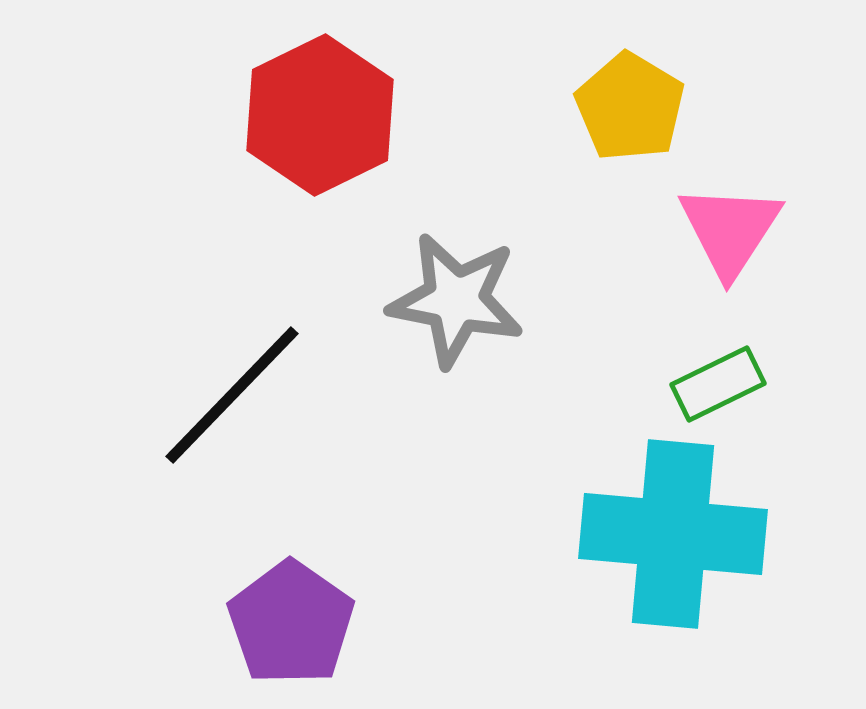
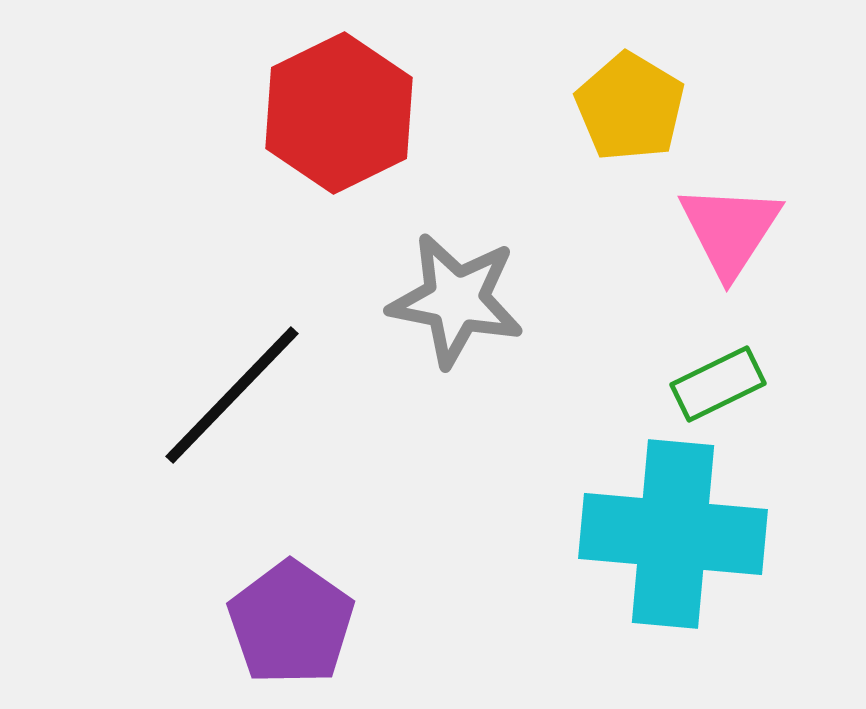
red hexagon: moved 19 px right, 2 px up
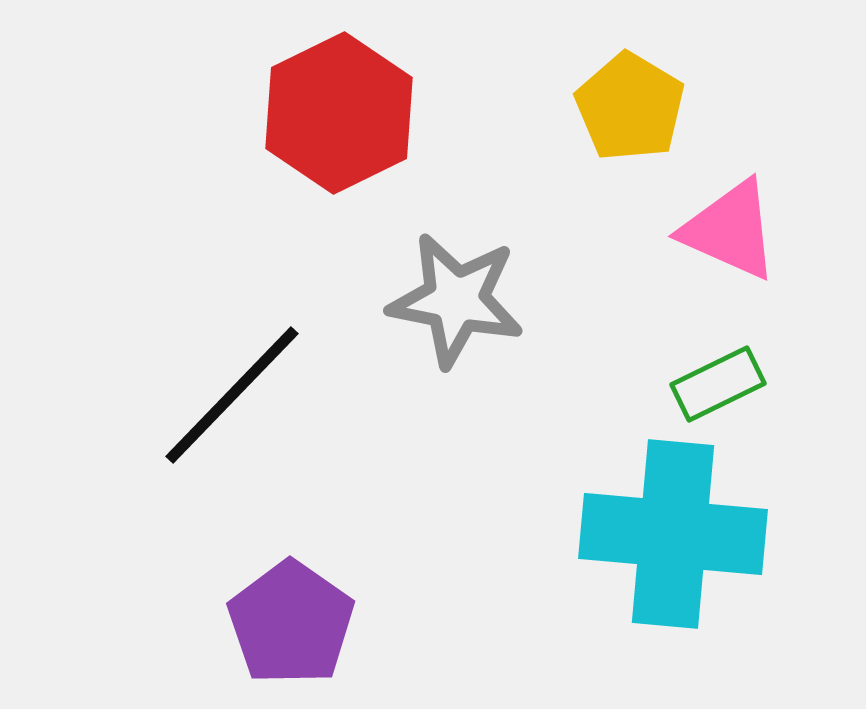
pink triangle: rotated 39 degrees counterclockwise
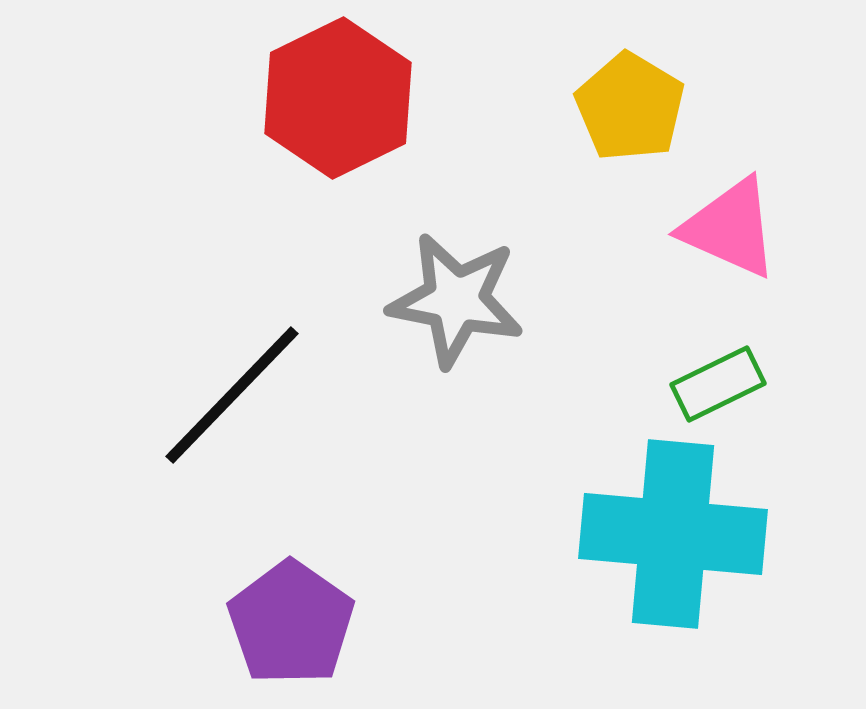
red hexagon: moved 1 px left, 15 px up
pink triangle: moved 2 px up
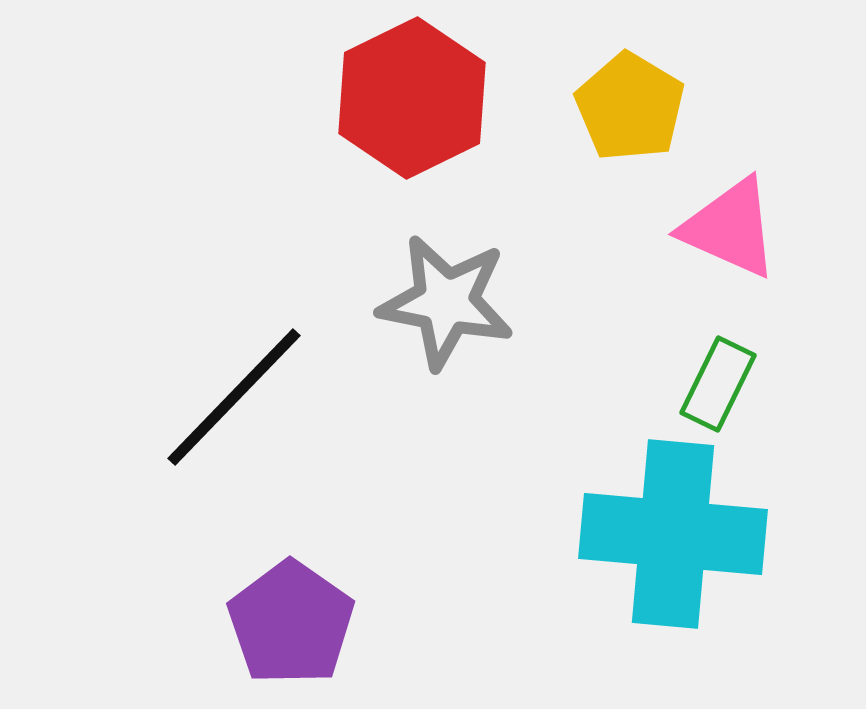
red hexagon: moved 74 px right
gray star: moved 10 px left, 2 px down
green rectangle: rotated 38 degrees counterclockwise
black line: moved 2 px right, 2 px down
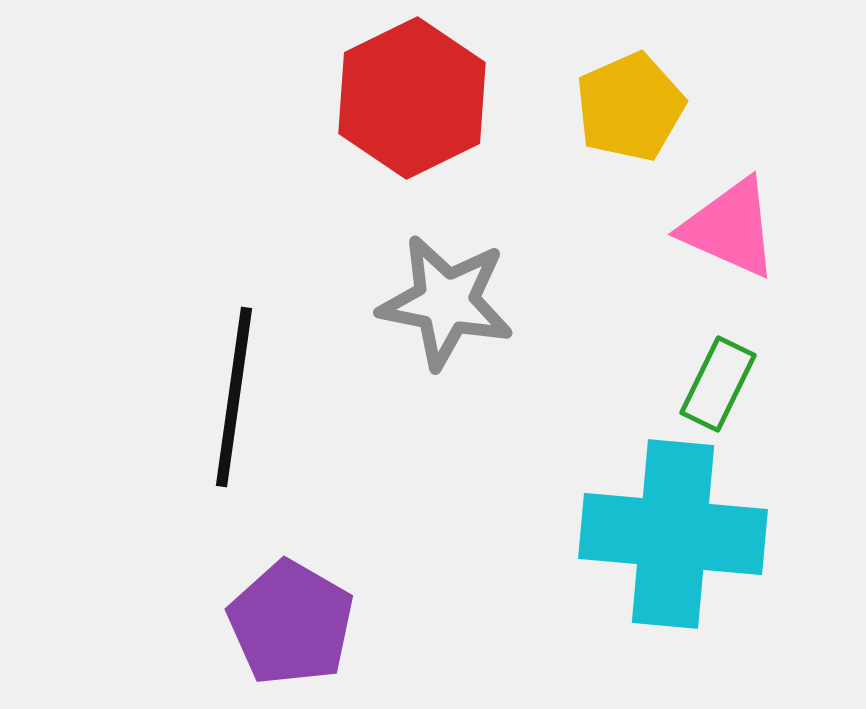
yellow pentagon: rotated 17 degrees clockwise
black line: rotated 36 degrees counterclockwise
purple pentagon: rotated 5 degrees counterclockwise
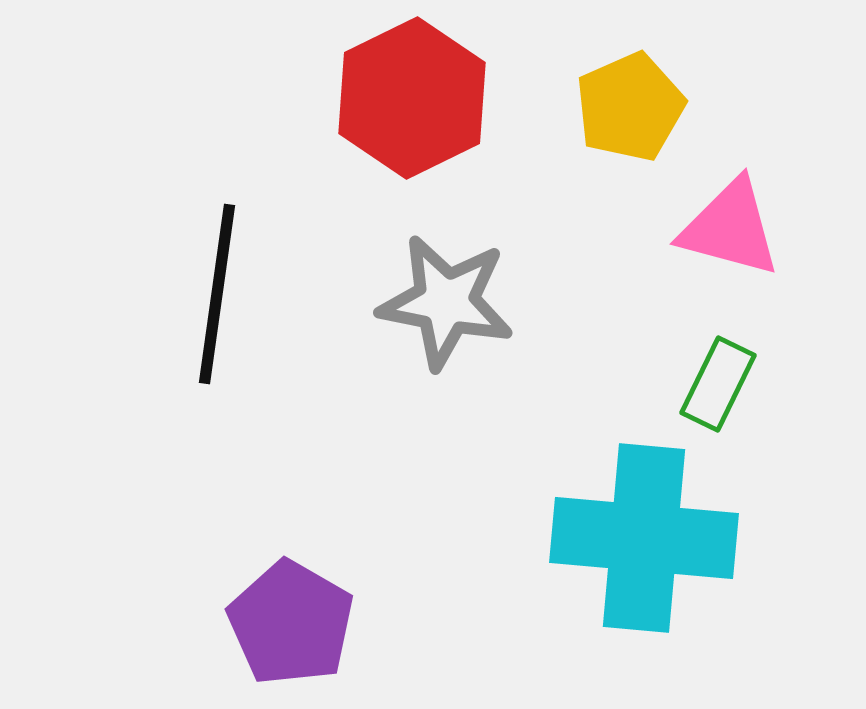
pink triangle: rotated 9 degrees counterclockwise
black line: moved 17 px left, 103 px up
cyan cross: moved 29 px left, 4 px down
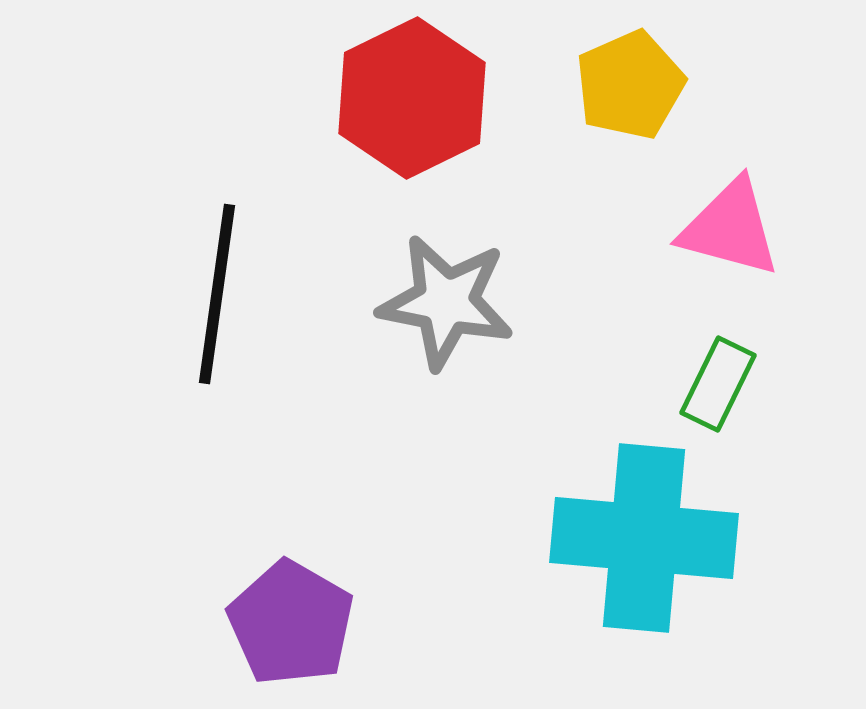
yellow pentagon: moved 22 px up
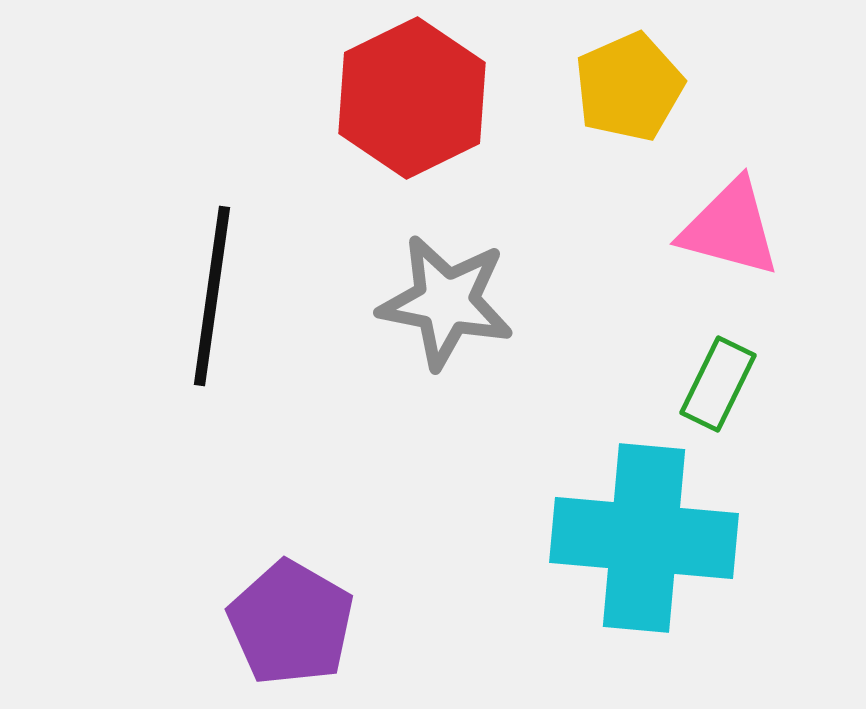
yellow pentagon: moved 1 px left, 2 px down
black line: moved 5 px left, 2 px down
